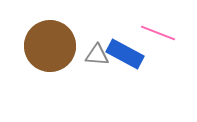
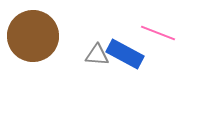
brown circle: moved 17 px left, 10 px up
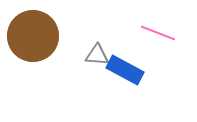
blue rectangle: moved 16 px down
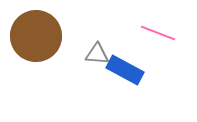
brown circle: moved 3 px right
gray triangle: moved 1 px up
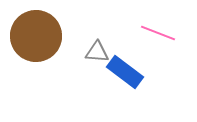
gray triangle: moved 2 px up
blue rectangle: moved 2 px down; rotated 9 degrees clockwise
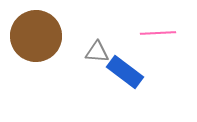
pink line: rotated 24 degrees counterclockwise
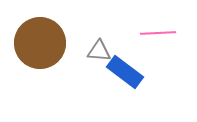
brown circle: moved 4 px right, 7 px down
gray triangle: moved 2 px right, 1 px up
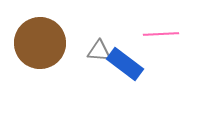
pink line: moved 3 px right, 1 px down
blue rectangle: moved 8 px up
